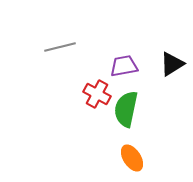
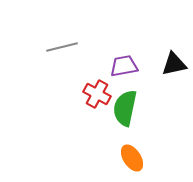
gray line: moved 2 px right
black triangle: moved 2 px right; rotated 20 degrees clockwise
green semicircle: moved 1 px left, 1 px up
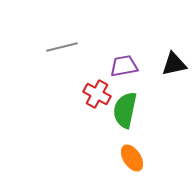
green semicircle: moved 2 px down
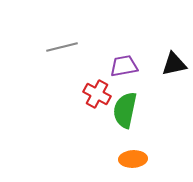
orange ellipse: moved 1 px right, 1 px down; rotated 60 degrees counterclockwise
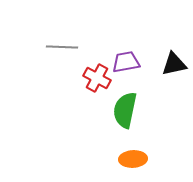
gray line: rotated 16 degrees clockwise
purple trapezoid: moved 2 px right, 4 px up
red cross: moved 16 px up
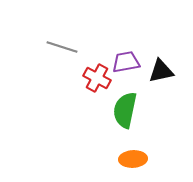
gray line: rotated 16 degrees clockwise
black triangle: moved 13 px left, 7 px down
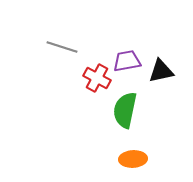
purple trapezoid: moved 1 px right, 1 px up
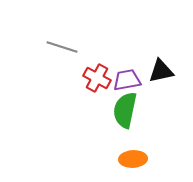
purple trapezoid: moved 19 px down
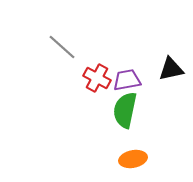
gray line: rotated 24 degrees clockwise
black triangle: moved 10 px right, 2 px up
orange ellipse: rotated 8 degrees counterclockwise
